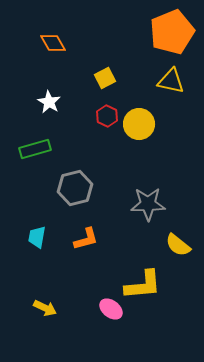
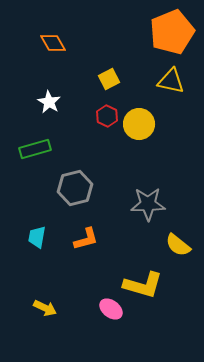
yellow square: moved 4 px right, 1 px down
yellow L-shape: rotated 21 degrees clockwise
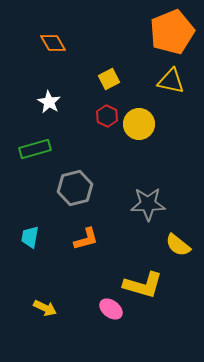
cyan trapezoid: moved 7 px left
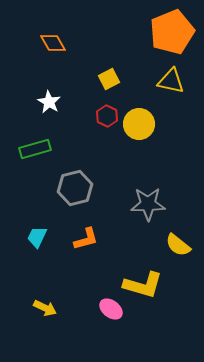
cyan trapezoid: moved 7 px right; rotated 15 degrees clockwise
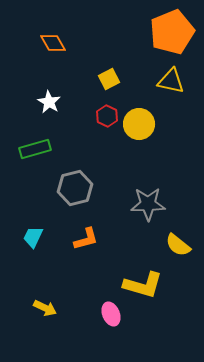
cyan trapezoid: moved 4 px left
pink ellipse: moved 5 px down; rotated 30 degrees clockwise
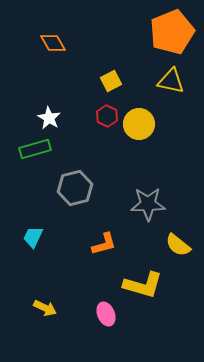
yellow square: moved 2 px right, 2 px down
white star: moved 16 px down
orange L-shape: moved 18 px right, 5 px down
pink ellipse: moved 5 px left
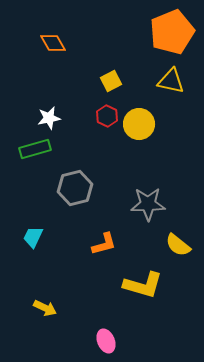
white star: rotated 30 degrees clockwise
pink ellipse: moved 27 px down
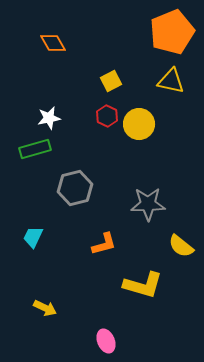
yellow semicircle: moved 3 px right, 1 px down
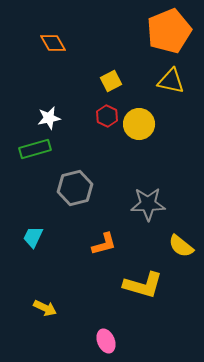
orange pentagon: moved 3 px left, 1 px up
